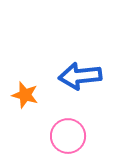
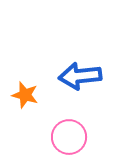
pink circle: moved 1 px right, 1 px down
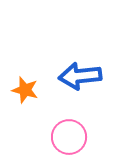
orange star: moved 5 px up
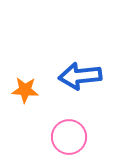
orange star: rotated 12 degrees counterclockwise
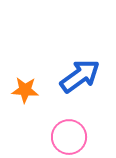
blue arrow: rotated 150 degrees clockwise
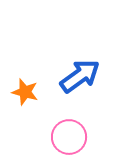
orange star: moved 2 px down; rotated 12 degrees clockwise
